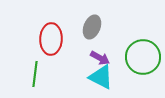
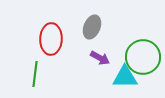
cyan triangle: moved 24 px right; rotated 28 degrees counterclockwise
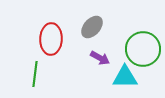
gray ellipse: rotated 20 degrees clockwise
green circle: moved 8 px up
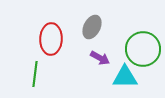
gray ellipse: rotated 15 degrees counterclockwise
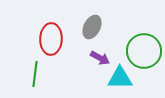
green circle: moved 1 px right, 2 px down
cyan triangle: moved 5 px left, 1 px down
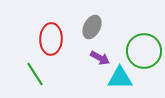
green line: rotated 40 degrees counterclockwise
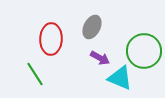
cyan triangle: rotated 24 degrees clockwise
